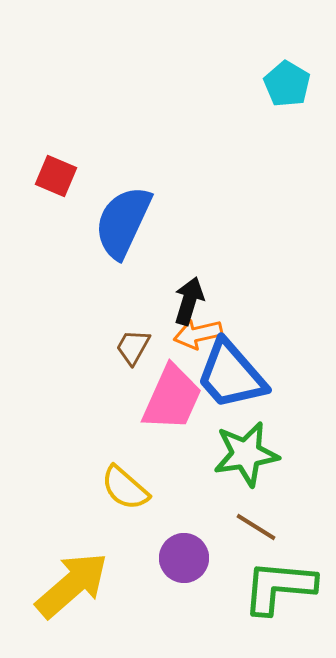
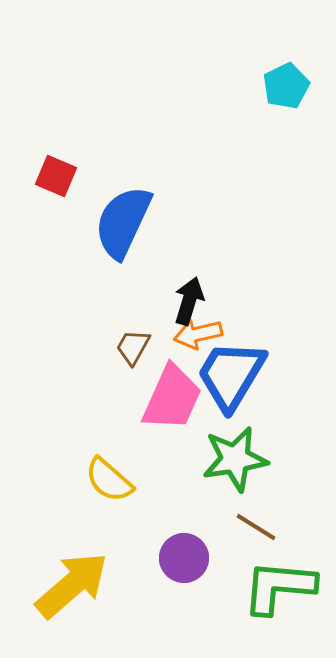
cyan pentagon: moved 1 px left, 2 px down; rotated 15 degrees clockwise
blue trapezoid: rotated 72 degrees clockwise
green star: moved 11 px left, 5 px down
yellow semicircle: moved 16 px left, 8 px up
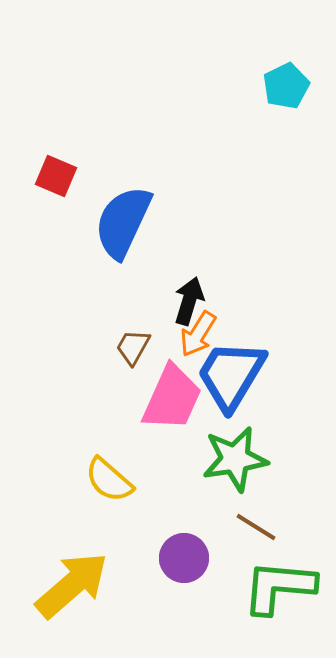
orange arrow: rotated 45 degrees counterclockwise
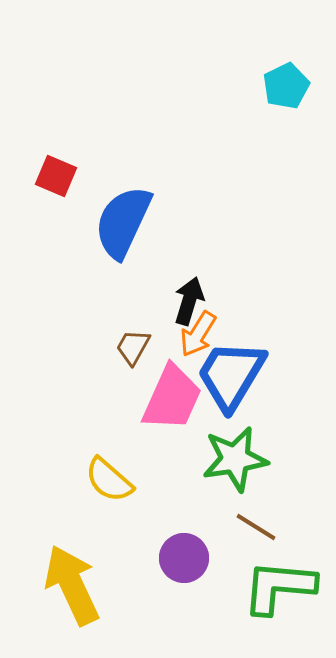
yellow arrow: rotated 74 degrees counterclockwise
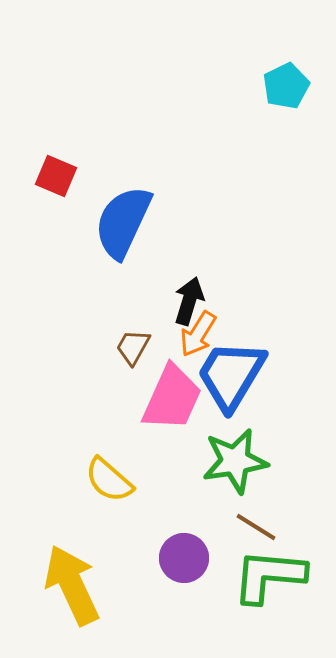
green star: moved 2 px down
green L-shape: moved 10 px left, 11 px up
